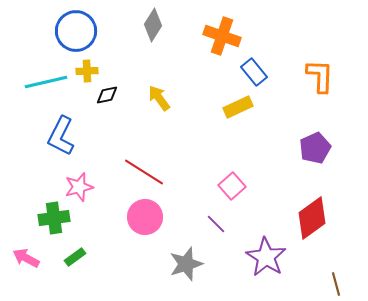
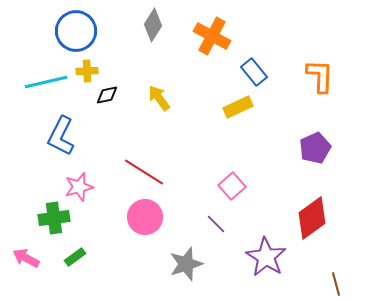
orange cross: moved 10 px left; rotated 9 degrees clockwise
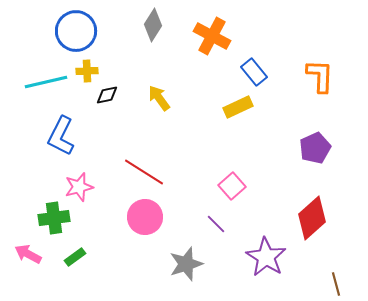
red diamond: rotated 6 degrees counterclockwise
pink arrow: moved 2 px right, 4 px up
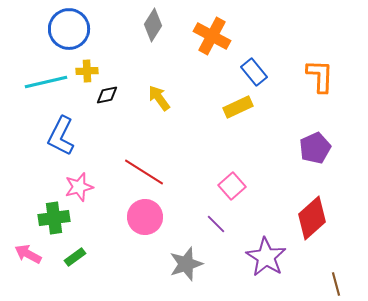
blue circle: moved 7 px left, 2 px up
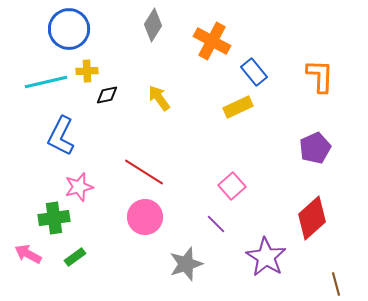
orange cross: moved 5 px down
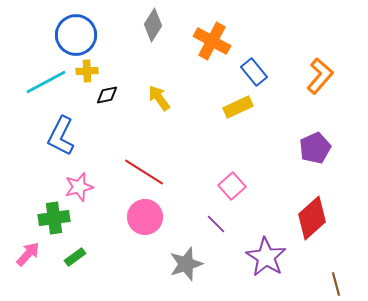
blue circle: moved 7 px right, 6 px down
orange L-shape: rotated 39 degrees clockwise
cyan line: rotated 15 degrees counterclockwise
pink arrow: rotated 104 degrees clockwise
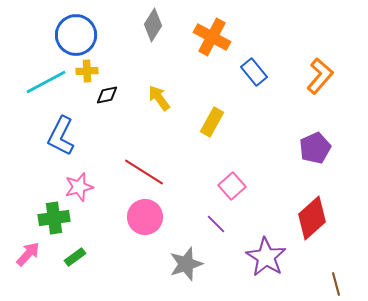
orange cross: moved 4 px up
yellow rectangle: moved 26 px left, 15 px down; rotated 36 degrees counterclockwise
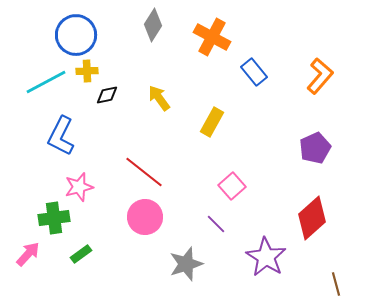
red line: rotated 6 degrees clockwise
green rectangle: moved 6 px right, 3 px up
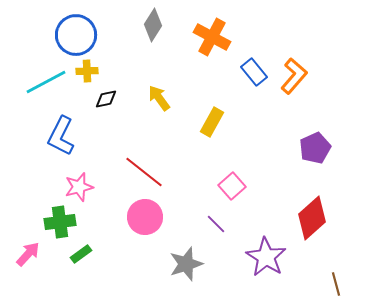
orange L-shape: moved 26 px left
black diamond: moved 1 px left, 4 px down
green cross: moved 6 px right, 4 px down
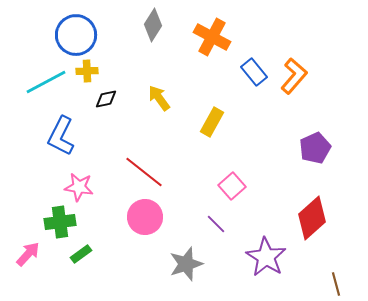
pink star: rotated 24 degrees clockwise
